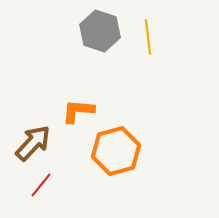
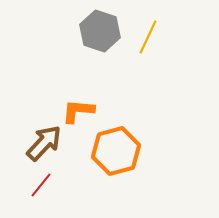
yellow line: rotated 32 degrees clockwise
brown arrow: moved 11 px right
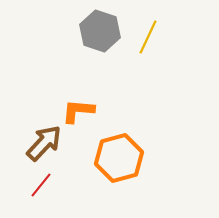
orange hexagon: moved 3 px right, 7 px down
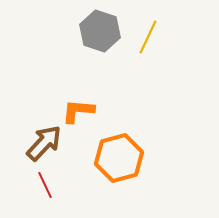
red line: moved 4 px right; rotated 64 degrees counterclockwise
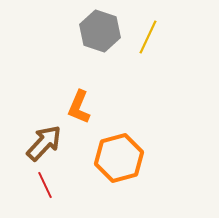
orange L-shape: moved 1 px right, 4 px up; rotated 72 degrees counterclockwise
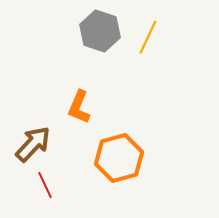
brown arrow: moved 11 px left, 1 px down
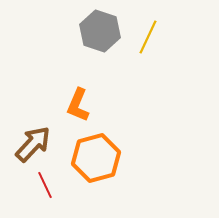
orange L-shape: moved 1 px left, 2 px up
orange hexagon: moved 23 px left
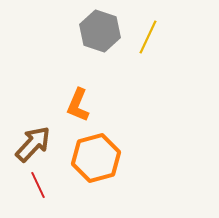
red line: moved 7 px left
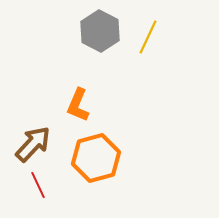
gray hexagon: rotated 9 degrees clockwise
